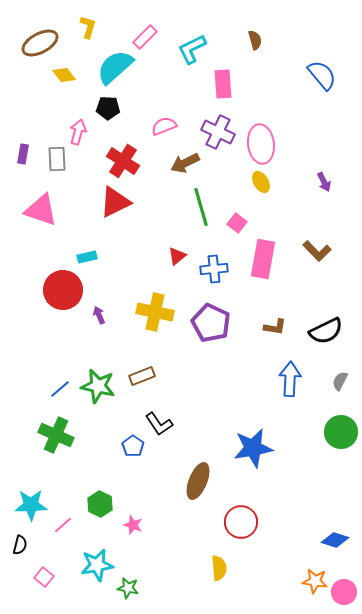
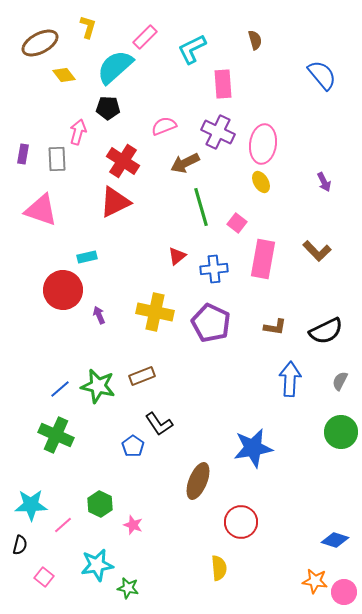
pink ellipse at (261, 144): moved 2 px right; rotated 15 degrees clockwise
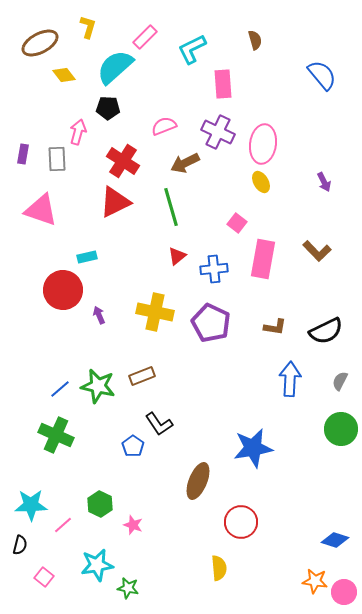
green line at (201, 207): moved 30 px left
green circle at (341, 432): moved 3 px up
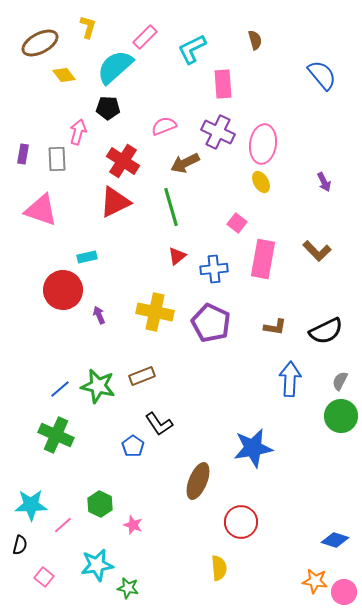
green circle at (341, 429): moved 13 px up
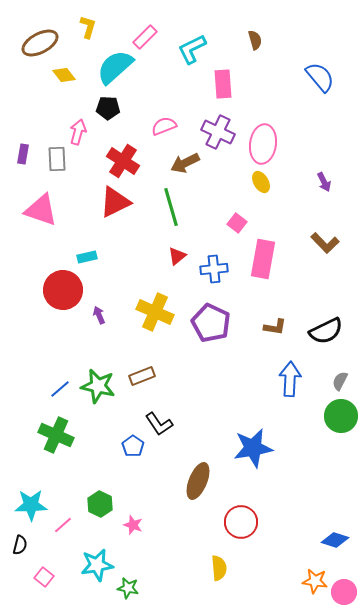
blue semicircle at (322, 75): moved 2 px left, 2 px down
brown L-shape at (317, 251): moved 8 px right, 8 px up
yellow cross at (155, 312): rotated 12 degrees clockwise
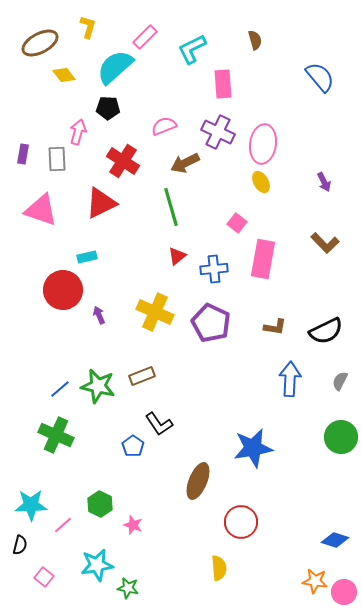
red triangle at (115, 202): moved 14 px left, 1 px down
green circle at (341, 416): moved 21 px down
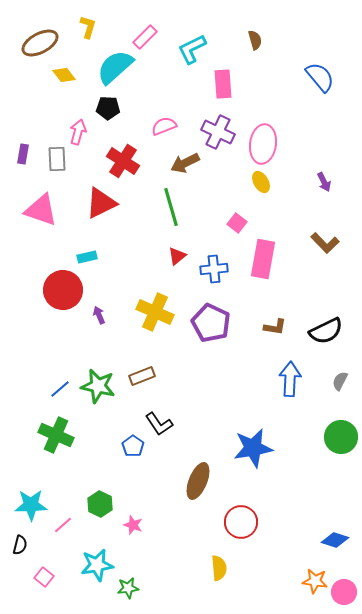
green star at (128, 588): rotated 20 degrees counterclockwise
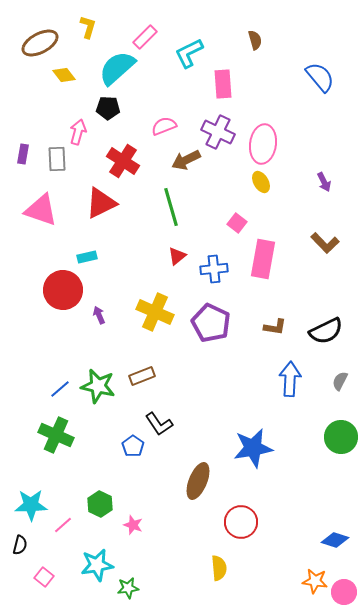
cyan L-shape at (192, 49): moved 3 px left, 4 px down
cyan semicircle at (115, 67): moved 2 px right, 1 px down
brown arrow at (185, 163): moved 1 px right, 3 px up
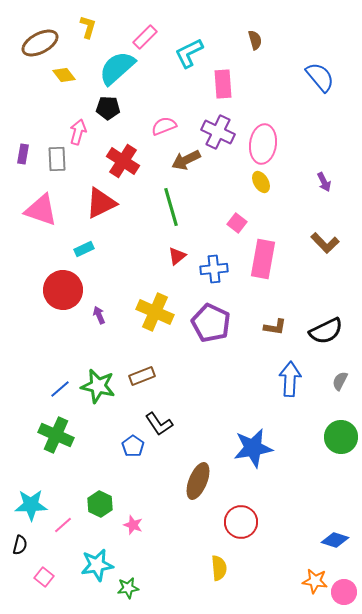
cyan rectangle at (87, 257): moved 3 px left, 8 px up; rotated 12 degrees counterclockwise
